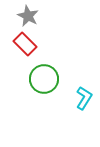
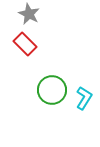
gray star: moved 1 px right, 2 px up
green circle: moved 8 px right, 11 px down
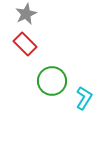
gray star: moved 3 px left; rotated 20 degrees clockwise
green circle: moved 9 px up
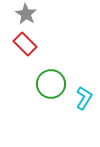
gray star: rotated 15 degrees counterclockwise
green circle: moved 1 px left, 3 px down
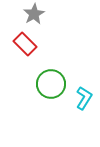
gray star: moved 8 px right; rotated 10 degrees clockwise
